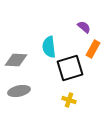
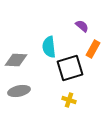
purple semicircle: moved 2 px left, 1 px up
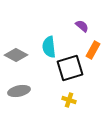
orange rectangle: moved 1 px down
gray diamond: moved 5 px up; rotated 25 degrees clockwise
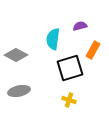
purple semicircle: moved 2 px left; rotated 56 degrees counterclockwise
cyan semicircle: moved 4 px right, 8 px up; rotated 15 degrees clockwise
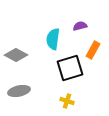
yellow cross: moved 2 px left, 1 px down
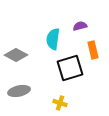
orange rectangle: rotated 42 degrees counterclockwise
yellow cross: moved 7 px left, 2 px down
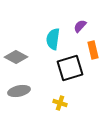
purple semicircle: rotated 32 degrees counterclockwise
gray diamond: moved 2 px down
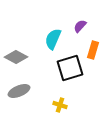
cyan semicircle: rotated 15 degrees clockwise
orange rectangle: rotated 30 degrees clockwise
gray ellipse: rotated 10 degrees counterclockwise
yellow cross: moved 2 px down
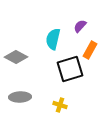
cyan semicircle: rotated 10 degrees counterclockwise
orange rectangle: moved 3 px left; rotated 12 degrees clockwise
black square: moved 1 px down
gray ellipse: moved 1 px right, 6 px down; rotated 20 degrees clockwise
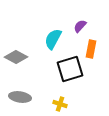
cyan semicircle: rotated 15 degrees clockwise
orange rectangle: moved 1 px right, 1 px up; rotated 18 degrees counterclockwise
gray ellipse: rotated 10 degrees clockwise
yellow cross: moved 1 px up
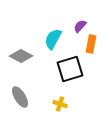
orange rectangle: moved 5 px up
gray diamond: moved 5 px right, 1 px up
gray ellipse: rotated 50 degrees clockwise
